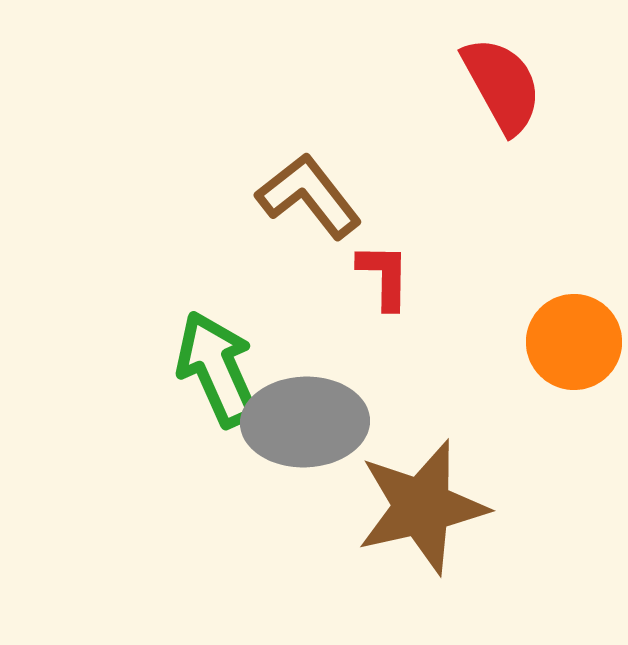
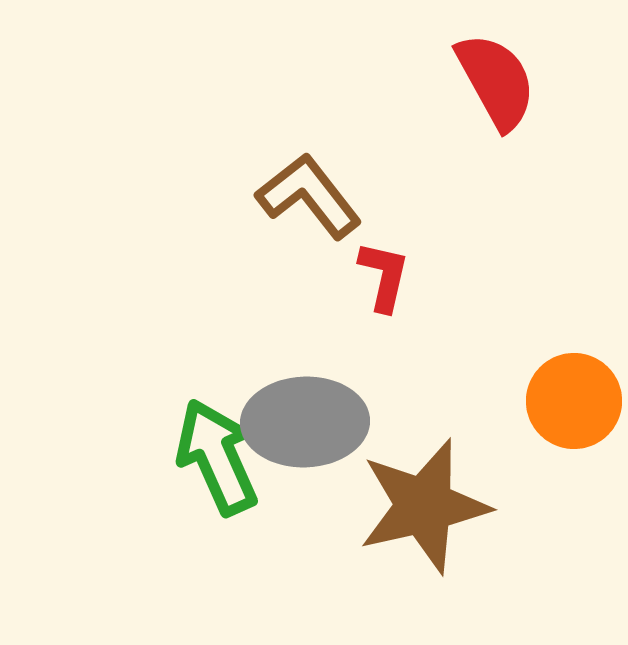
red semicircle: moved 6 px left, 4 px up
red L-shape: rotated 12 degrees clockwise
orange circle: moved 59 px down
green arrow: moved 88 px down
brown star: moved 2 px right, 1 px up
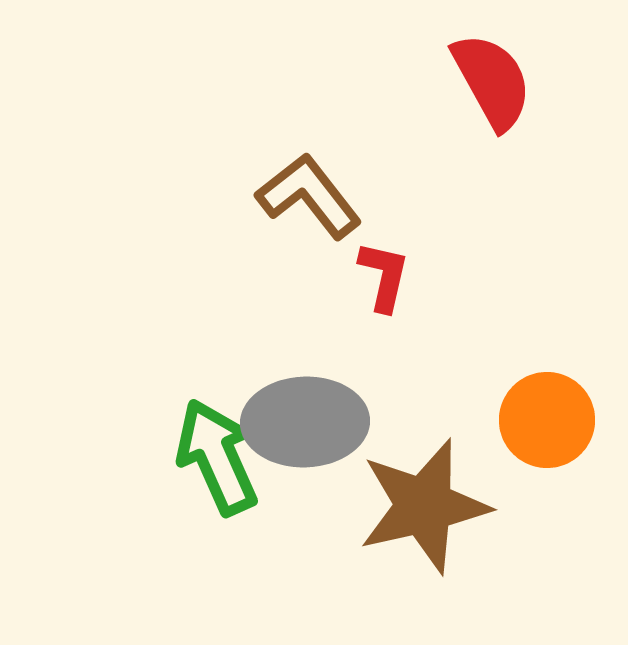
red semicircle: moved 4 px left
orange circle: moved 27 px left, 19 px down
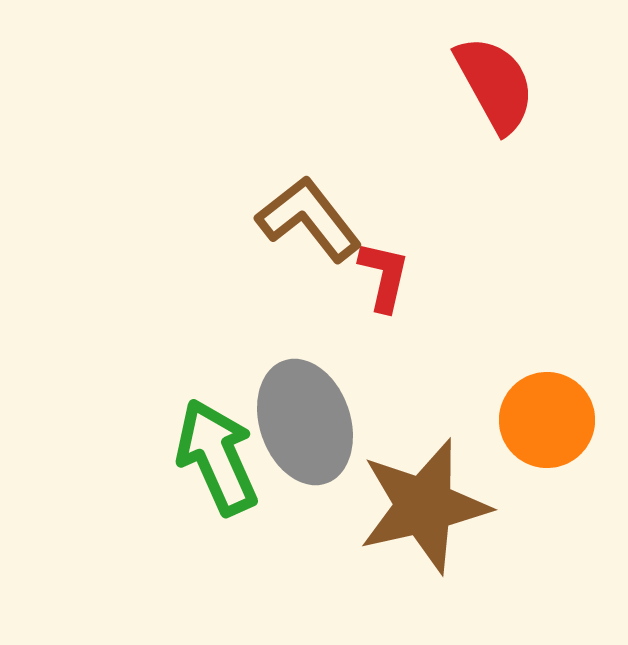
red semicircle: moved 3 px right, 3 px down
brown L-shape: moved 23 px down
gray ellipse: rotated 73 degrees clockwise
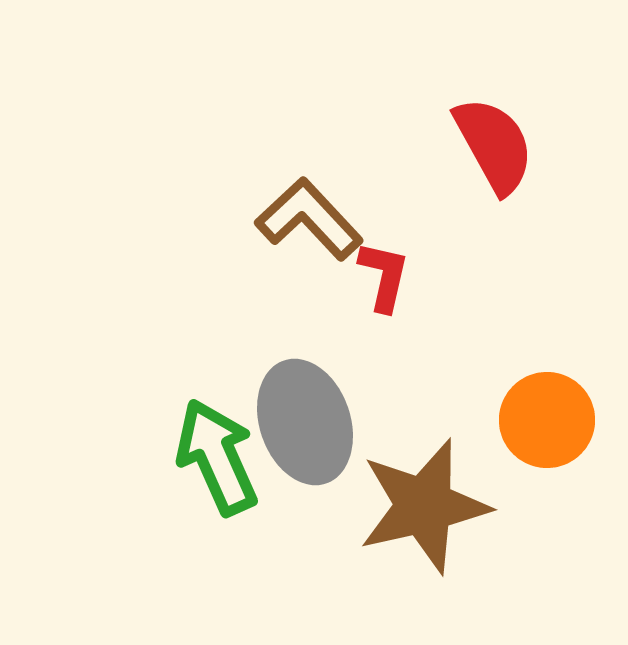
red semicircle: moved 1 px left, 61 px down
brown L-shape: rotated 5 degrees counterclockwise
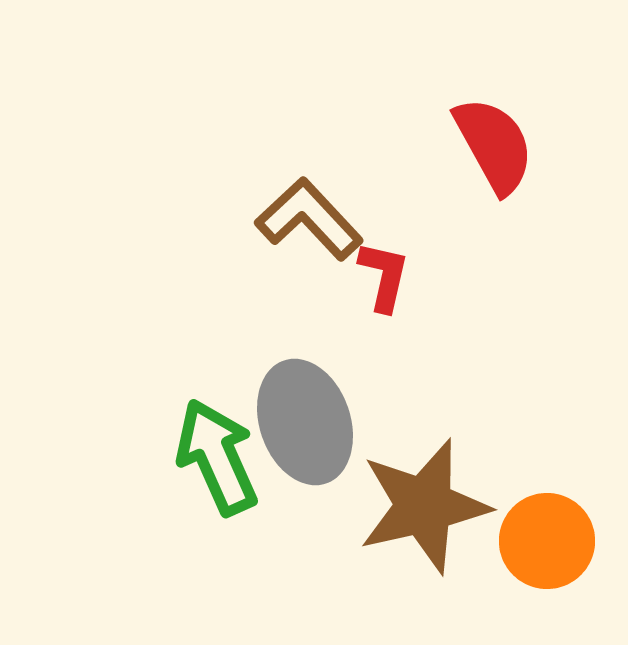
orange circle: moved 121 px down
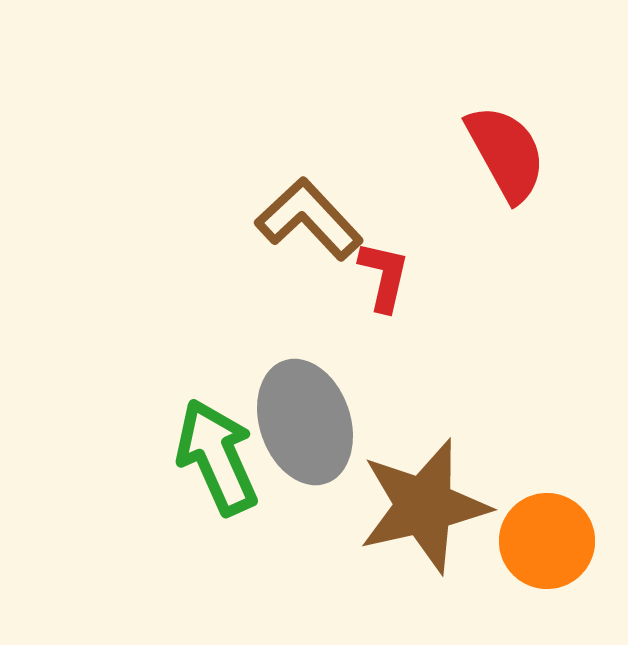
red semicircle: moved 12 px right, 8 px down
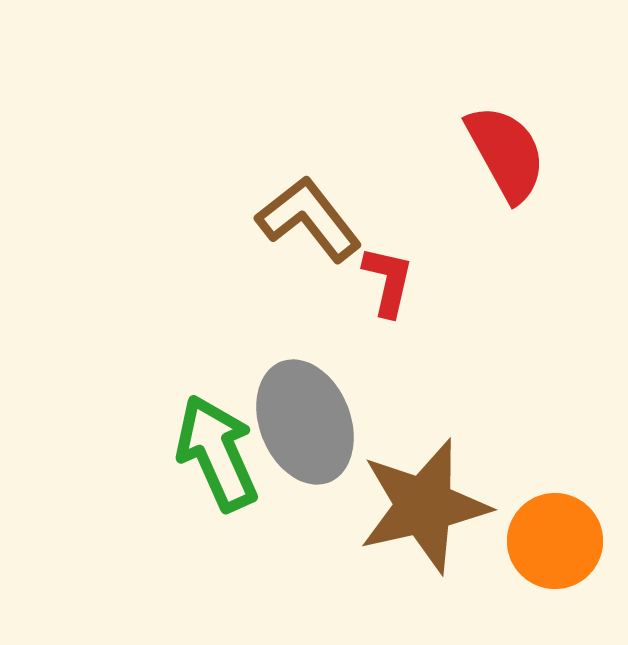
brown L-shape: rotated 5 degrees clockwise
red L-shape: moved 4 px right, 5 px down
gray ellipse: rotated 3 degrees counterclockwise
green arrow: moved 4 px up
orange circle: moved 8 px right
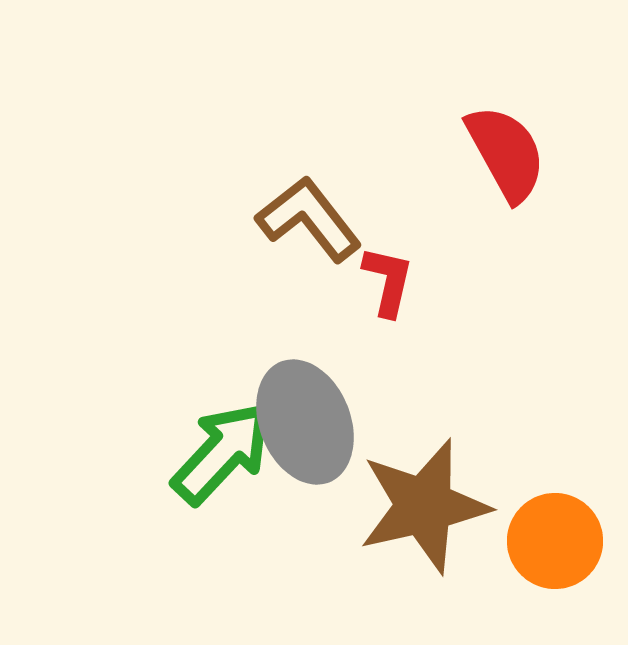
green arrow: moved 5 px right; rotated 67 degrees clockwise
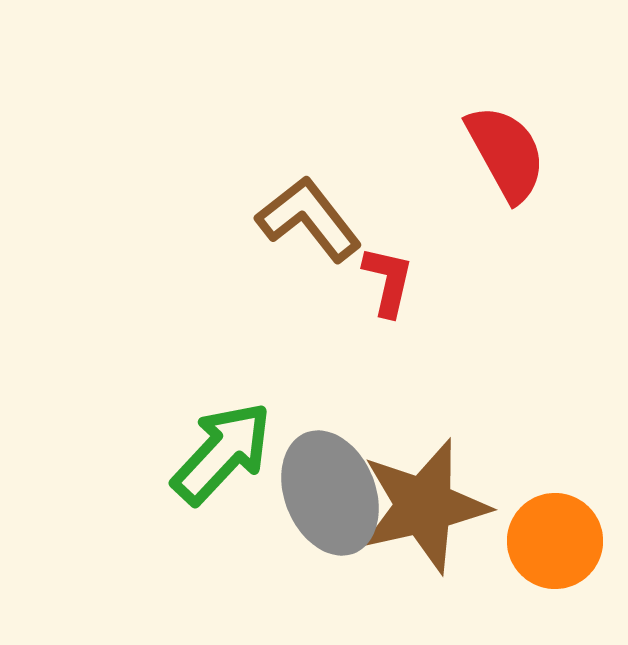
gray ellipse: moved 25 px right, 71 px down
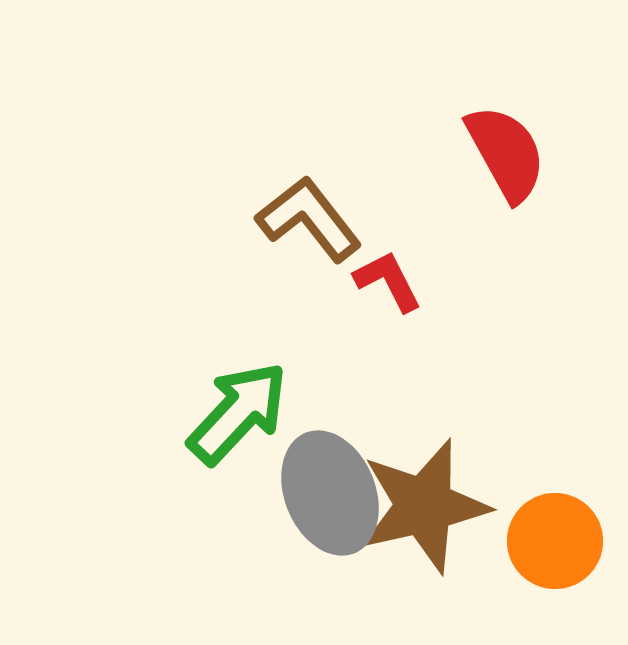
red L-shape: rotated 40 degrees counterclockwise
green arrow: moved 16 px right, 40 px up
